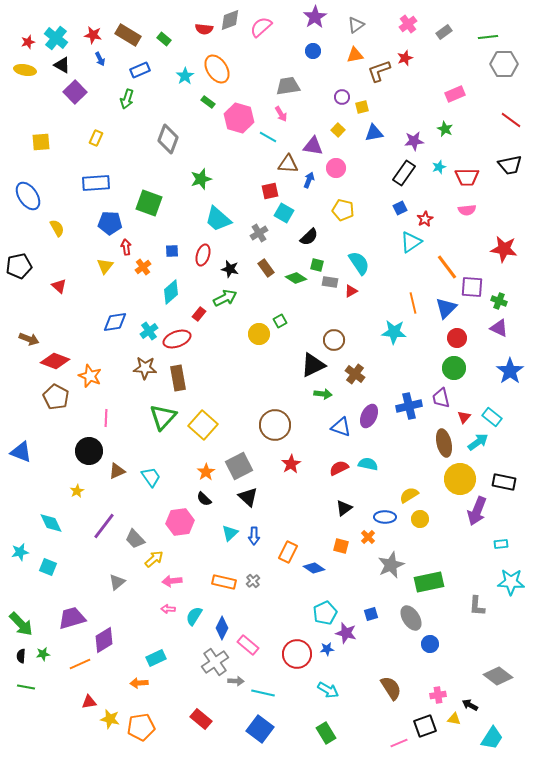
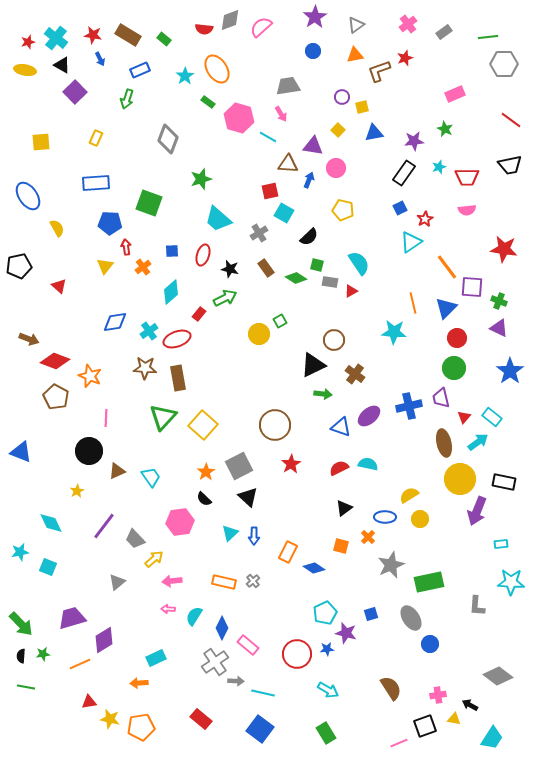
purple ellipse at (369, 416): rotated 25 degrees clockwise
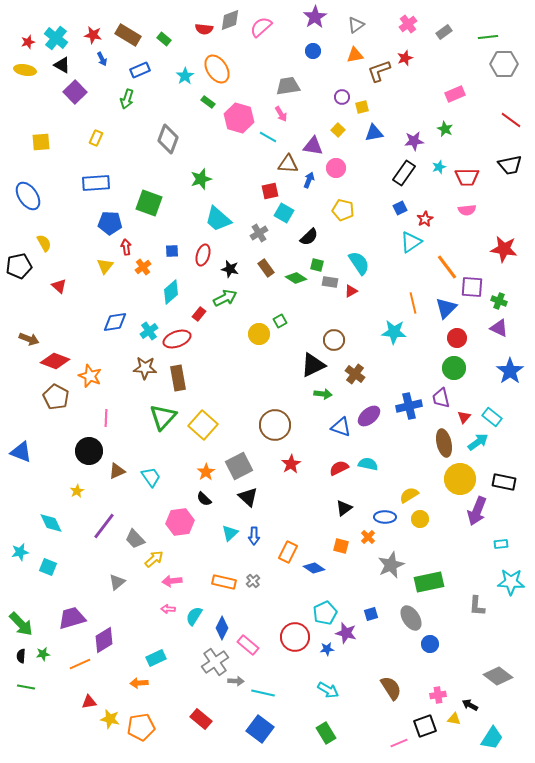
blue arrow at (100, 59): moved 2 px right
yellow semicircle at (57, 228): moved 13 px left, 15 px down
red circle at (297, 654): moved 2 px left, 17 px up
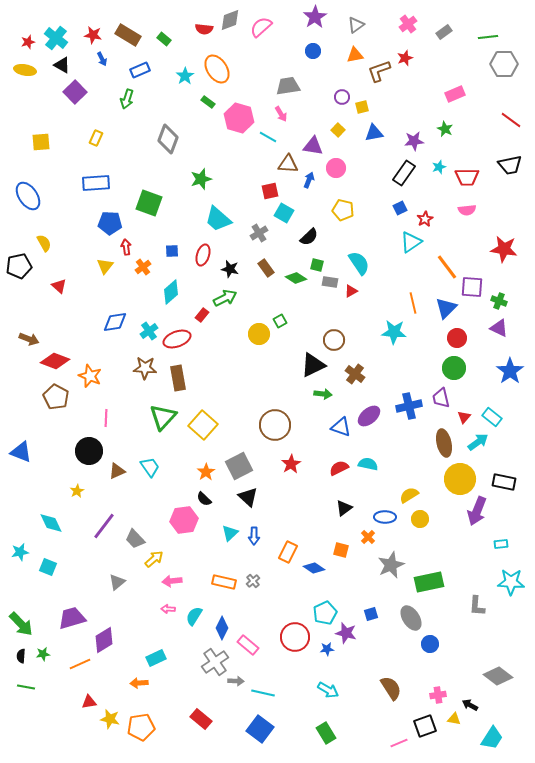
red rectangle at (199, 314): moved 3 px right, 1 px down
cyan trapezoid at (151, 477): moved 1 px left, 10 px up
pink hexagon at (180, 522): moved 4 px right, 2 px up
orange square at (341, 546): moved 4 px down
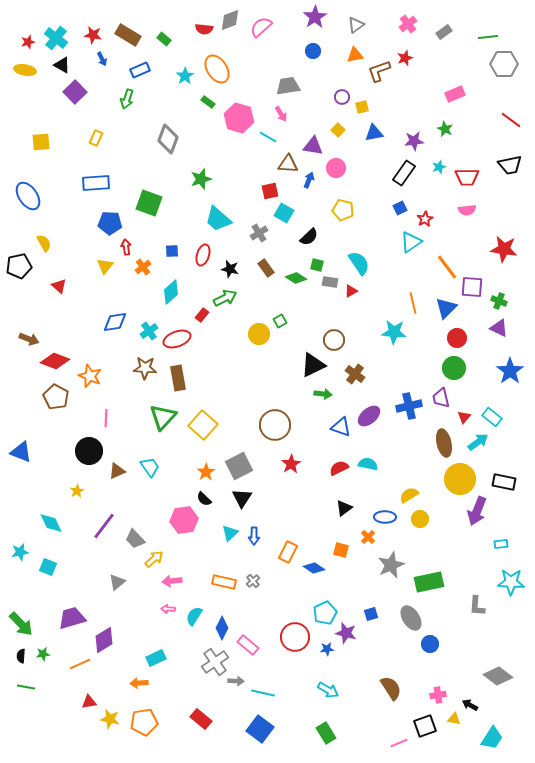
black triangle at (248, 497): moved 6 px left, 1 px down; rotated 20 degrees clockwise
orange pentagon at (141, 727): moved 3 px right, 5 px up
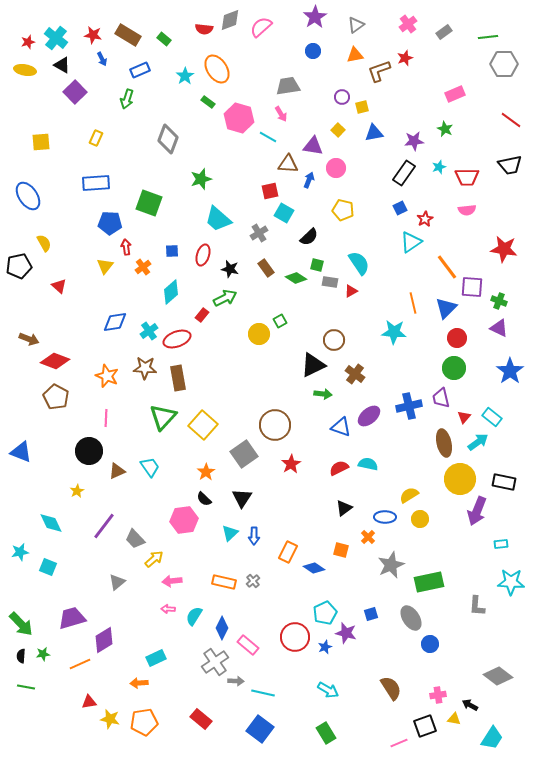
orange star at (90, 376): moved 17 px right
gray square at (239, 466): moved 5 px right, 12 px up; rotated 8 degrees counterclockwise
blue star at (327, 649): moved 2 px left, 2 px up; rotated 16 degrees counterclockwise
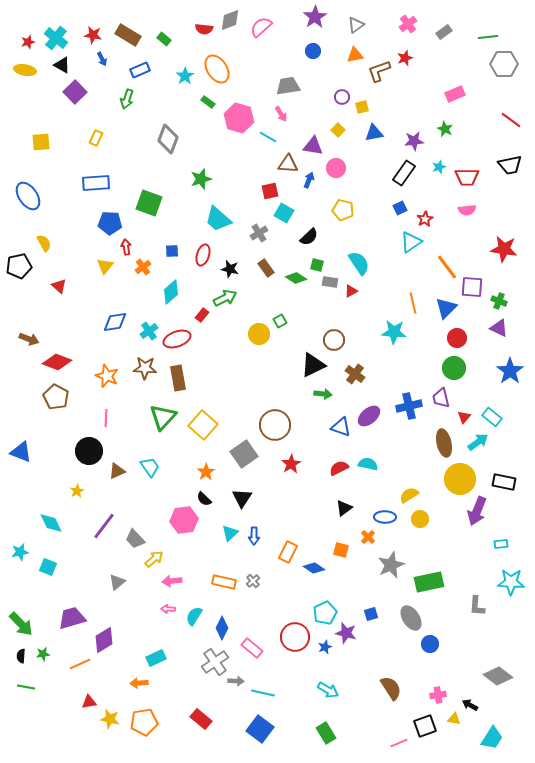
red diamond at (55, 361): moved 2 px right, 1 px down
pink rectangle at (248, 645): moved 4 px right, 3 px down
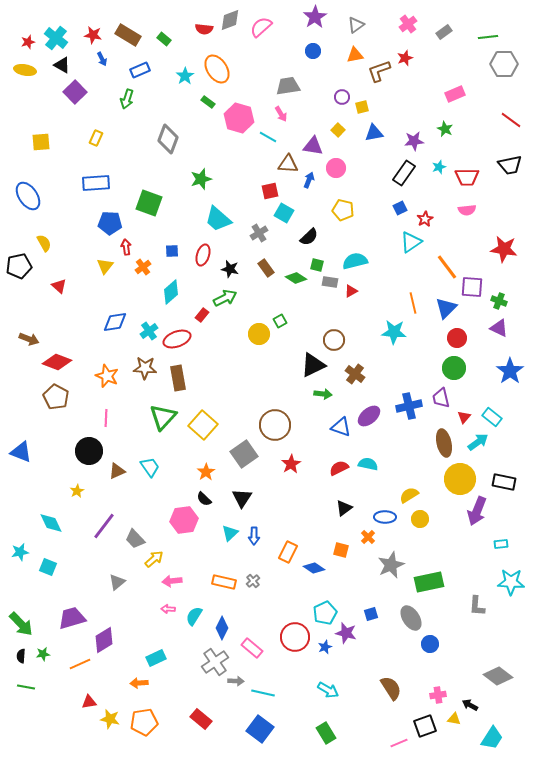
cyan semicircle at (359, 263): moved 4 px left, 2 px up; rotated 70 degrees counterclockwise
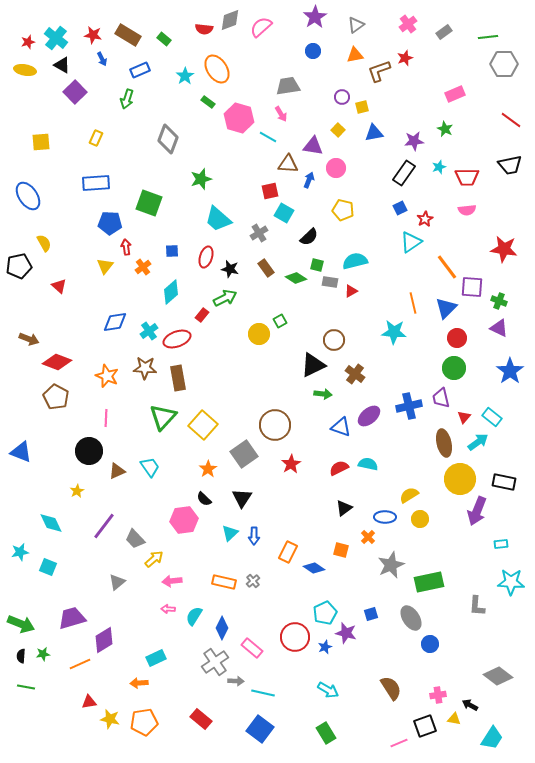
red ellipse at (203, 255): moved 3 px right, 2 px down
orange star at (206, 472): moved 2 px right, 3 px up
green arrow at (21, 624): rotated 24 degrees counterclockwise
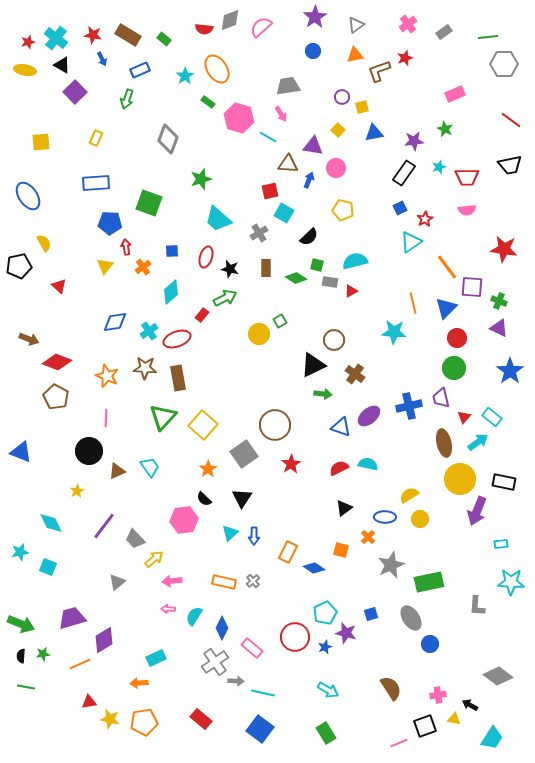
brown rectangle at (266, 268): rotated 36 degrees clockwise
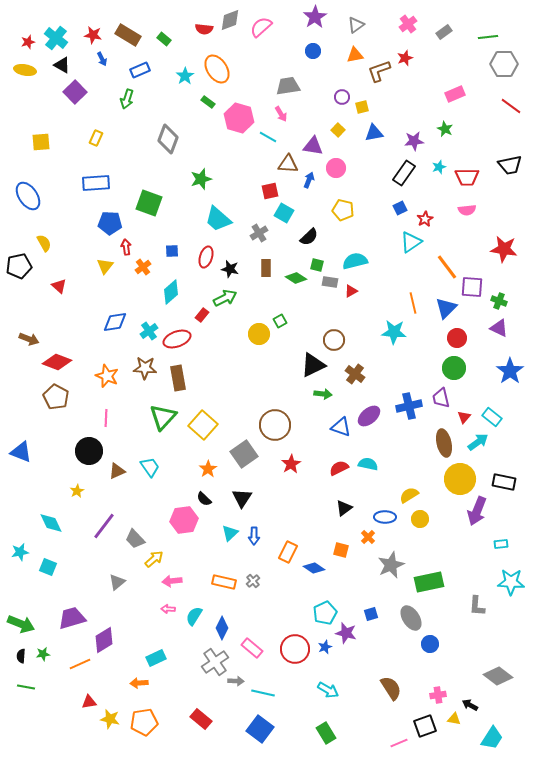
red line at (511, 120): moved 14 px up
red circle at (295, 637): moved 12 px down
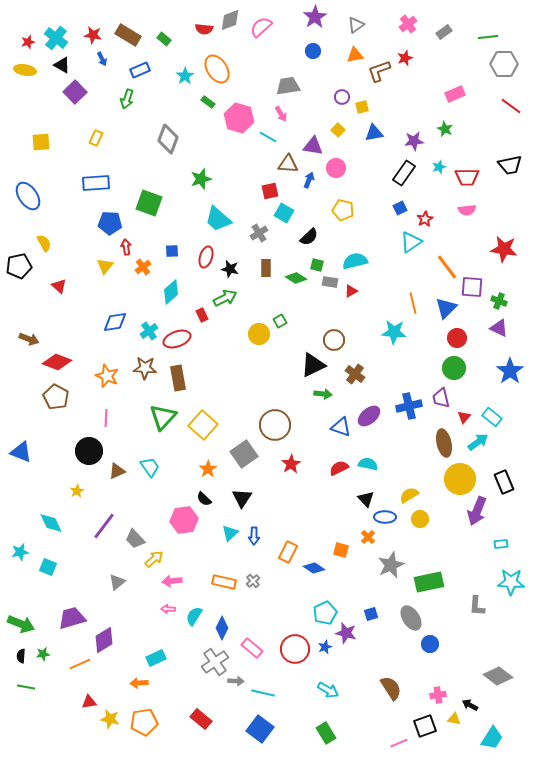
red rectangle at (202, 315): rotated 64 degrees counterclockwise
black rectangle at (504, 482): rotated 55 degrees clockwise
black triangle at (344, 508): moved 22 px right, 9 px up; rotated 36 degrees counterclockwise
